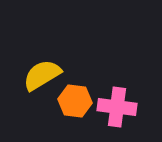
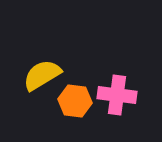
pink cross: moved 12 px up
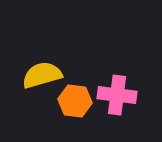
yellow semicircle: rotated 15 degrees clockwise
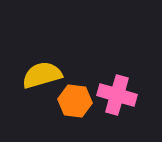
pink cross: rotated 9 degrees clockwise
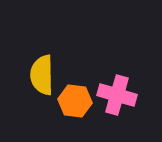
yellow semicircle: rotated 75 degrees counterclockwise
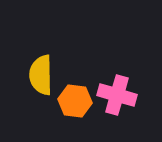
yellow semicircle: moved 1 px left
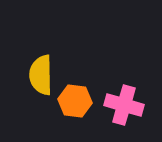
pink cross: moved 7 px right, 10 px down
